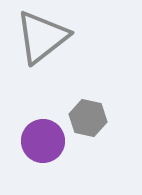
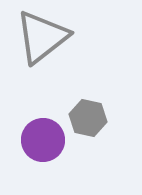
purple circle: moved 1 px up
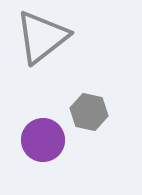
gray hexagon: moved 1 px right, 6 px up
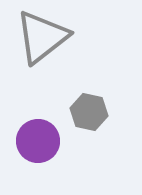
purple circle: moved 5 px left, 1 px down
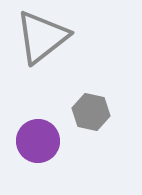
gray hexagon: moved 2 px right
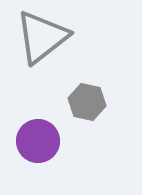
gray hexagon: moved 4 px left, 10 px up
